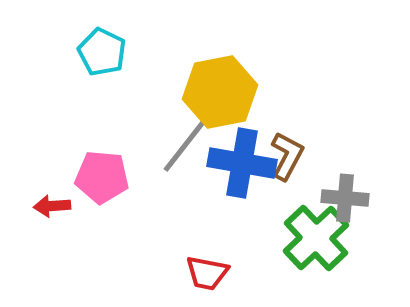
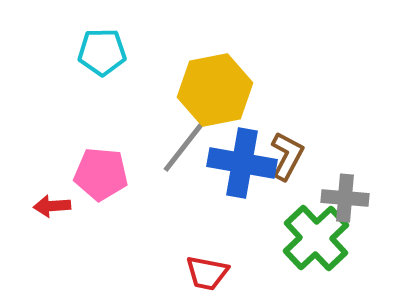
cyan pentagon: rotated 27 degrees counterclockwise
yellow hexagon: moved 5 px left, 2 px up
pink pentagon: moved 1 px left, 3 px up
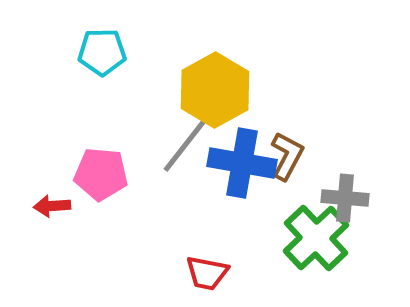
yellow hexagon: rotated 18 degrees counterclockwise
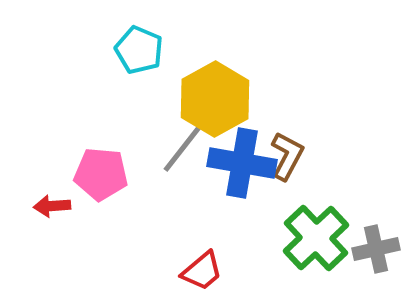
cyan pentagon: moved 37 px right, 2 px up; rotated 24 degrees clockwise
yellow hexagon: moved 9 px down
gray cross: moved 31 px right, 51 px down; rotated 18 degrees counterclockwise
red trapezoid: moved 5 px left, 2 px up; rotated 51 degrees counterclockwise
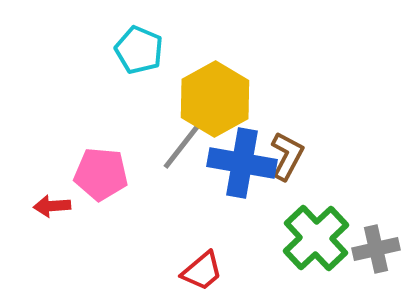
gray line: moved 3 px up
